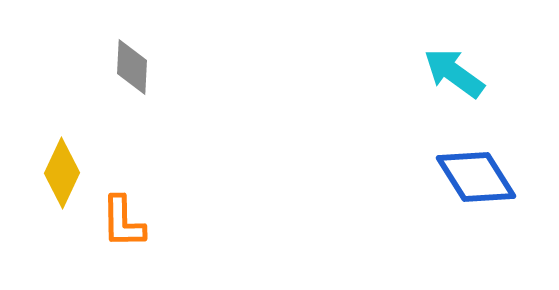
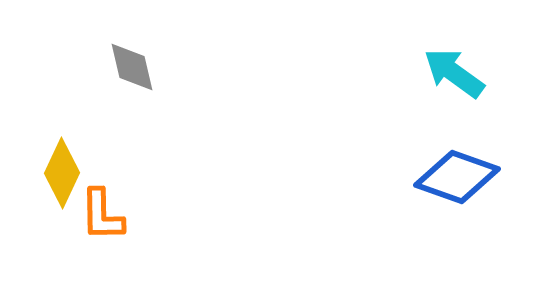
gray diamond: rotated 16 degrees counterclockwise
blue diamond: moved 19 px left; rotated 38 degrees counterclockwise
orange L-shape: moved 21 px left, 7 px up
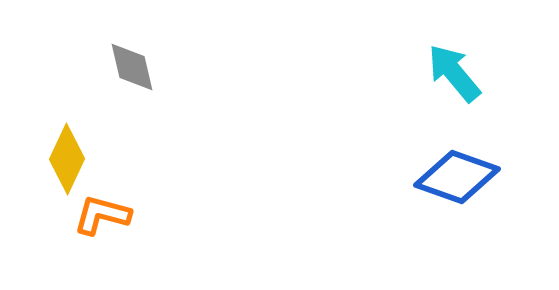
cyan arrow: rotated 14 degrees clockwise
yellow diamond: moved 5 px right, 14 px up
orange L-shape: rotated 106 degrees clockwise
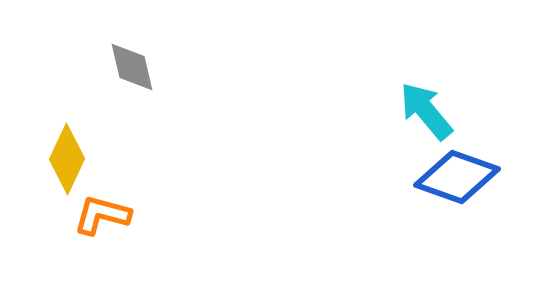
cyan arrow: moved 28 px left, 38 px down
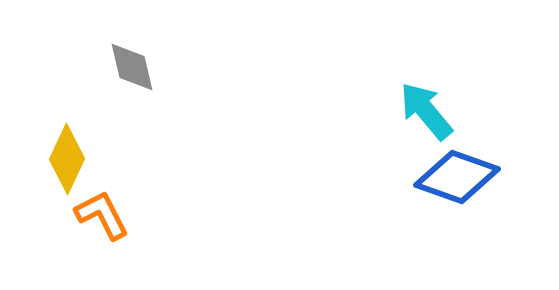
orange L-shape: rotated 48 degrees clockwise
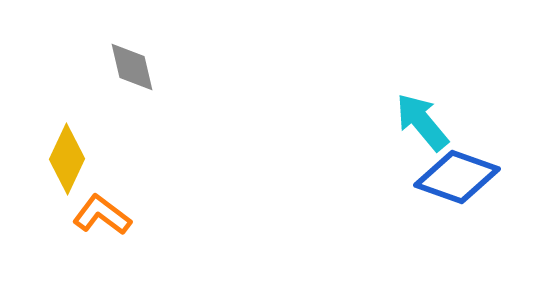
cyan arrow: moved 4 px left, 11 px down
orange L-shape: rotated 26 degrees counterclockwise
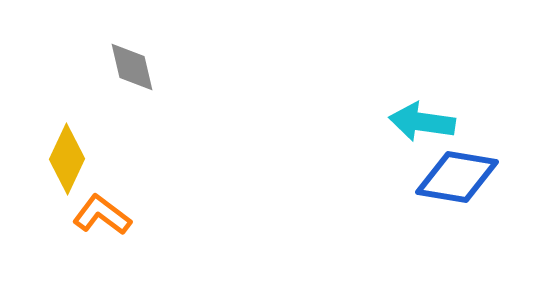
cyan arrow: rotated 42 degrees counterclockwise
blue diamond: rotated 10 degrees counterclockwise
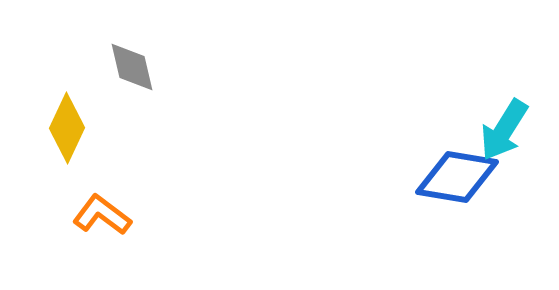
cyan arrow: moved 82 px right, 8 px down; rotated 66 degrees counterclockwise
yellow diamond: moved 31 px up
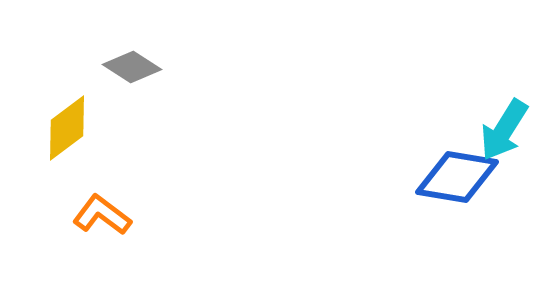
gray diamond: rotated 44 degrees counterclockwise
yellow diamond: rotated 28 degrees clockwise
